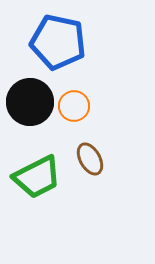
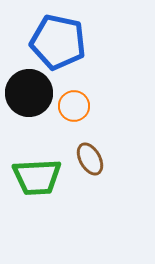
black circle: moved 1 px left, 9 px up
green trapezoid: rotated 24 degrees clockwise
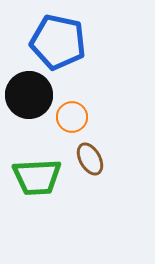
black circle: moved 2 px down
orange circle: moved 2 px left, 11 px down
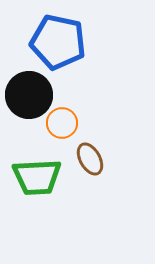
orange circle: moved 10 px left, 6 px down
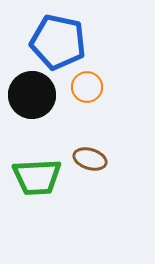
black circle: moved 3 px right
orange circle: moved 25 px right, 36 px up
brown ellipse: rotated 44 degrees counterclockwise
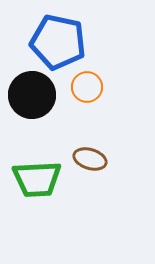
green trapezoid: moved 2 px down
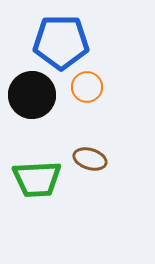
blue pentagon: moved 3 px right; rotated 12 degrees counterclockwise
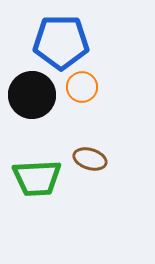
orange circle: moved 5 px left
green trapezoid: moved 1 px up
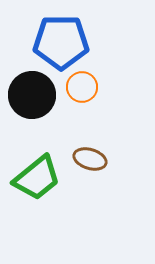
green trapezoid: rotated 36 degrees counterclockwise
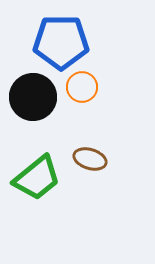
black circle: moved 1 px right, 2 px down
